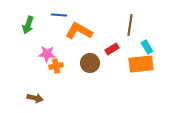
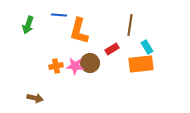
orange L-shape: rotated 104 degrees counterclockwise
pink star: moved 28 px right, 12 px down
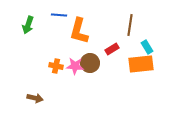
orange cross: rotated 24 degrees clockwise
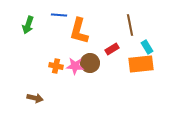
brown line: rotated 20 degrees counterclockwise
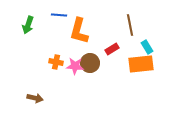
orange cross: moved 4 px up
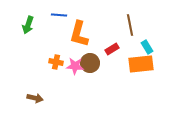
orange L-shape: moved 3 px down
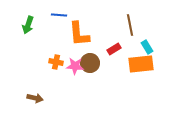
orange L-shape: rotated 20 degrees counterclockwise
red rectangle: moved 2 px right
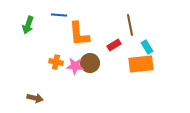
red rectangle: moved 4 px up
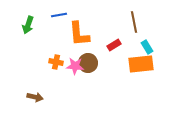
blue line: rotated 14 degrees counterclockwise
brown line: moved 4 px right, 3 px up
brown circle: moved 2 px left
brown arrow: moved 1 px up
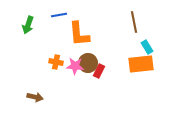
red rectangle: moved 15 px left, 26 px down; rotated 32 degrees counterclockwise
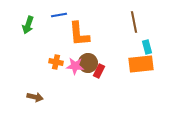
cyan rectangle: rotated 16 degrees clockwise
